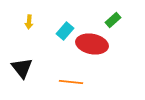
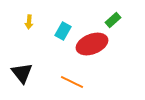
cyan rectangle: moved 2 px left; rotated 12 degrees counterclockwise
red ellipse: rotated 32 degrees counterclockwise
black triangle: moved 5 px down
orange line: moved 1 px right; rotated 20 degrees clockwise
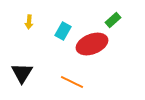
black triangle: rotated 10 degrees clockwise
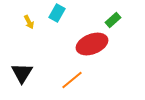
yellow arrow: rotated 32 degrees counterclockwise
cyan rectangle: moved 6 px left, 18 px up
orange line: moved 2 px up; rotated 65 degrees counterclockwise
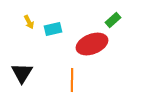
cyan rectangle: moved 4 px left, 16 px down; rotated 48 degrees clockwise
orange line: rotated 50 degrees counterclockwise
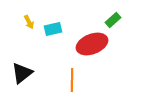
black triangle: rotated 20 degrees clockwise
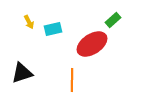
red ellipse: rotated 12 degrees counterclockwise
black triangle: rotated 20 degrees clockwise
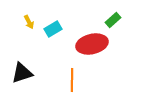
cyan rectangle: rotated 18 degrees counterclockwise
red ellipse: rotated 20 degrees clockwise
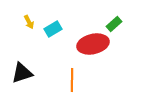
green rectangle: moved 1 px right, 4 px down
red ellipse: moved 1 px right
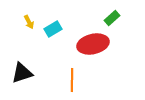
green rectangle: moved 2 px left, 6 px up
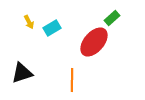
cyan rectangle: moved 1 px left, 1 px up
red ellipse: moved 1 px right, 2 px up; rotated 36 degrees counterclockwise
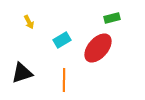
green rectangle: rotated 28 degrees clockwise
cyan rectangle: moved 10 px right, 12 px down
red ellipse: moved 4 px right, 6 px down
orange line: moved 8 px left
